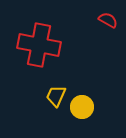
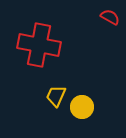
red semicircle: moved 2 px right, 3 px up
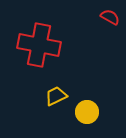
yellow trapezoid: rotated 40 degrees clockwise
yellow circle: moved 5 px right, 5 px down
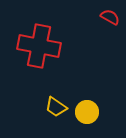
red cross: moved 1 px down
yellow trapezoid: moved 11 px down; rotated 120 degrees counterclockwise
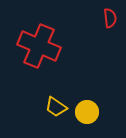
red semicircle: moved 1 px down; rotated 54 degrees clockwise
red cross: rotated 12 degrees clockwise
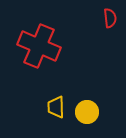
yellow trapezoid: rotated 55 degrees clockwise
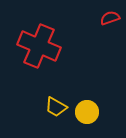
red semicircle: rotated 102 degrees counterclockwise
yellow trapezoid: rotated 60 degrees counterclockwise
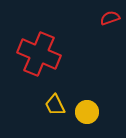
red cross: moved 8 px down
yellow trapezoid: moved 1 px left, 2 px up; rotated 35 degrees clockwise
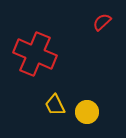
red semicircle: moved 8 px left, 4 px down; rotated 24 degrees counterclockwise
red cross: moved 4 px left
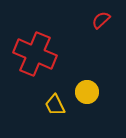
red semicircle: moved 1 px left, 2 px up
yellow circle: moved 20 px up
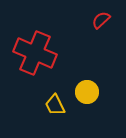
red cross: moved 1 px up
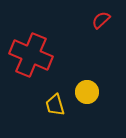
red cross: moved 4 px left, 2 px down
yellow trapezoid: rotated 10 degrees clockwise
